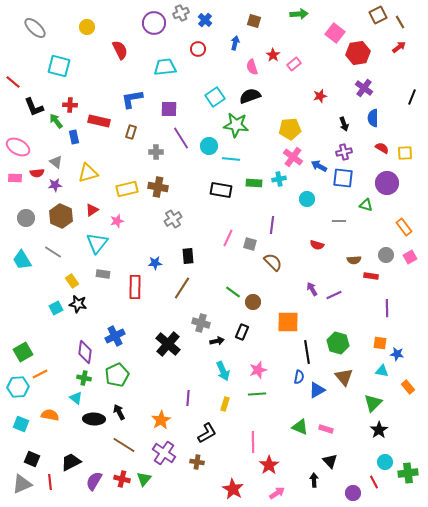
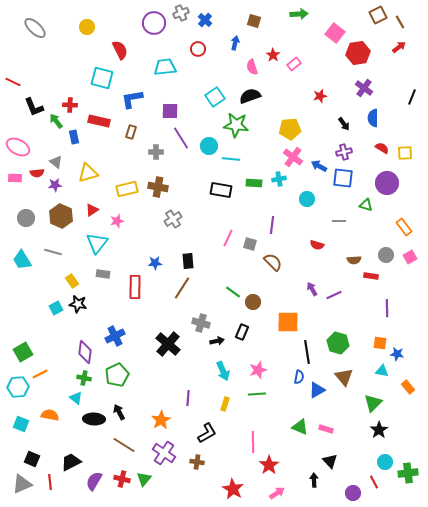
cyan square at (59, 66): moved 43 px right, 12 px down
red line at (13, 82): rotated 14 degrees counterclockwise
purple square at (169, 109): moved 1 px right, 2 px down
black arrow at (344, 124): rotated 16 degrees counterclockwise
gray line at (53, 252): rotated 18 degrees counterclockwise
black rectangle at (188, 256): moved 5 px down
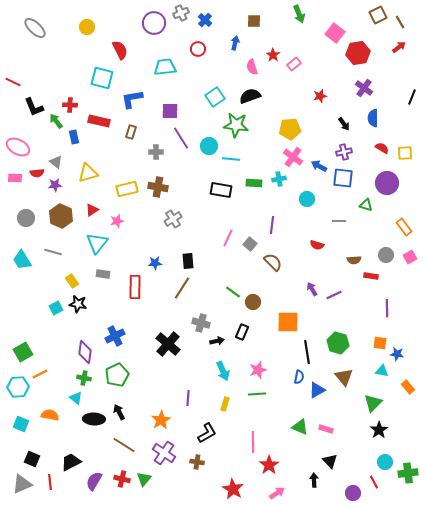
green arrow at (299, 14): rotated 72 degrees clockwise
brown square at (254, 21): rotated 16 degrees counterclockwise
gray square at (250, 244): rotated 24 degrees clockwise
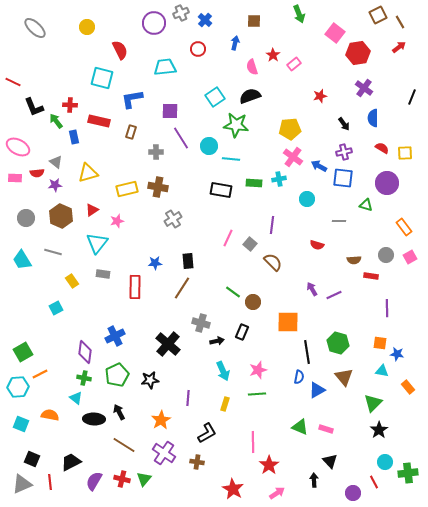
black star at (78, 304): moved 72 px right, 76 px down; rotated 18 degrees counterclockwise
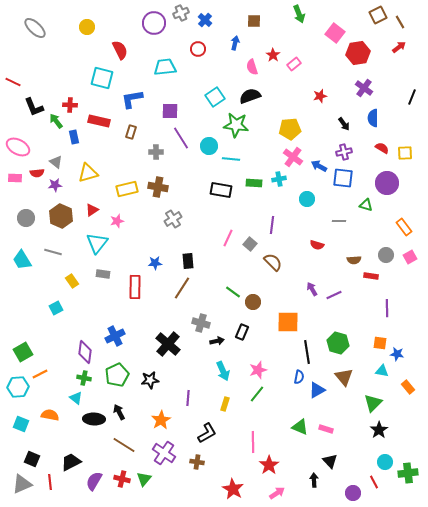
green line at (257, 394): rotated 48 degrees counterclockwise
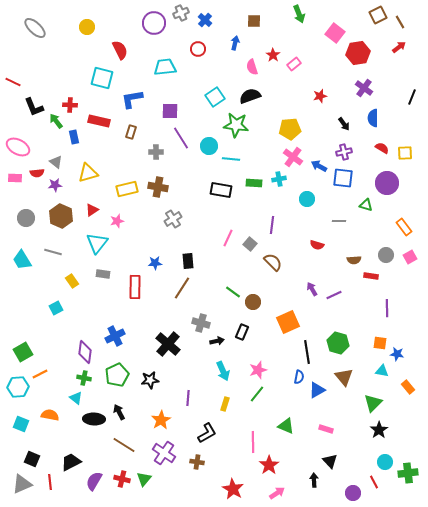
orange square at (288, 322): rotated 25 degrees counterclockwise
green triangle at (300, 427): moved 14 px left, 1 px up
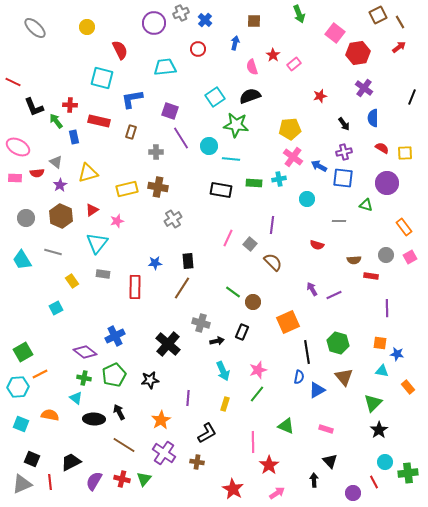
purple square at (170, 111): rotated 18 degrees clockwise
purple star at (55, 185): moved 5 px right; rotated 24 degrees counterclockwise
purple diamond at (85, 352): rotated 60 degrees counterclockwise
green pentagon at (117, 375): moved 3 px left
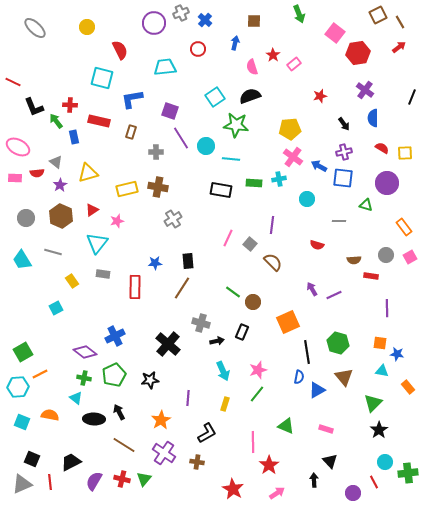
purple cross at (364, 88): moved 1 px right, 2 px down
cyan circle at (209, 146): moved 3 px left
cyan square at (21, 424): moved 1 px right, 2 px up
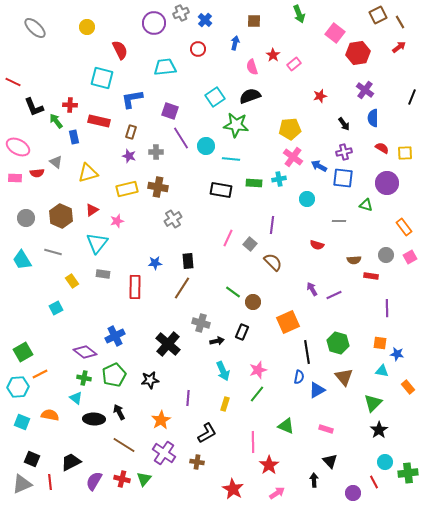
purple star at (60, 185): moved 69 px right, 29 px up; rotated 24 degrees counterclockwise
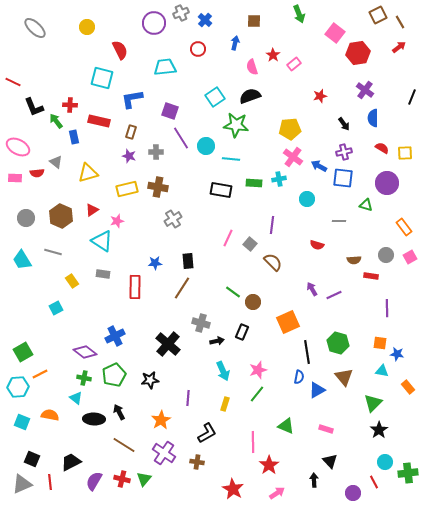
cyan triangle at (97, 243): moved 5 px right, 2 px up; rotated 35 degrees counterclockwise
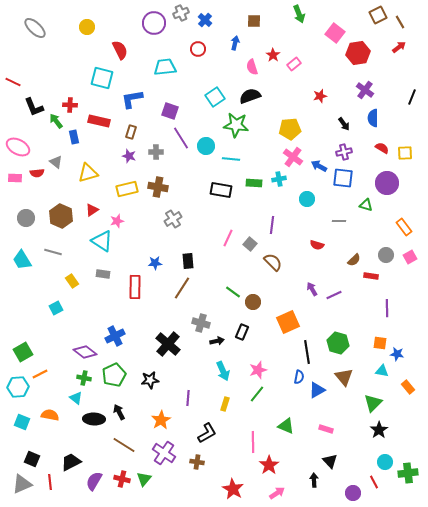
brown semicircle at (354, 260): rotated 40 degrees counterclockwise
